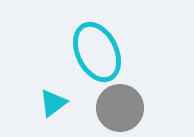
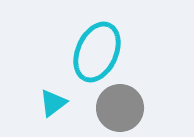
cyan ellipse: rotated 50 degrees clockwise
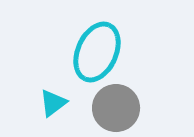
gray circle: moved 4 px left
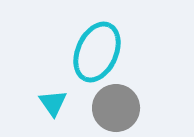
cyan triangle: rotated 28 degrees counterclockwise
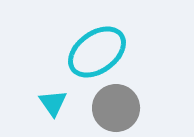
cyan ellipse: rotated 30 degrees clockwise
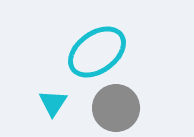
cyan triangle: rotated 8 degrees clockwise
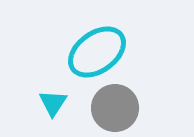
gray circle: moved 1 px left
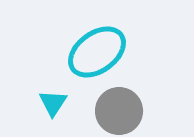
gray circle: moved 4 px right, 3 px down
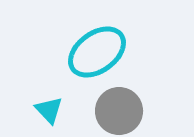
cyan triangle: moved 4 px left, 7 px down; rotated 16 degrees counterclockwise
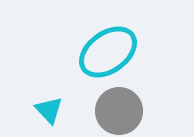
cyan ellipse: moved 11 px right
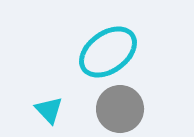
gray circle: moved 1 px right, 2 px up
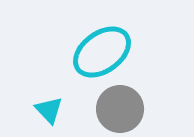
cyan ellipse: moved 6 px left
